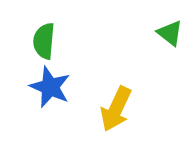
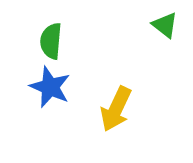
green triangle: moved 5 px left, 8 px up
green semicircle: moved 7 px right
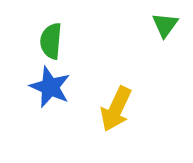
green triangle: rotated 28 degrees clockwise
